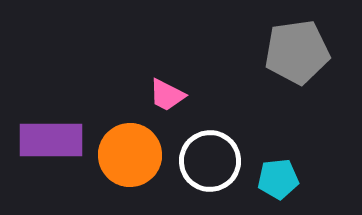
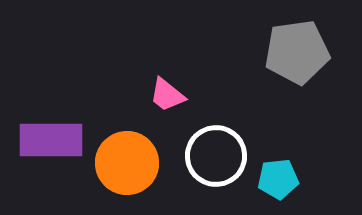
pink trapezoid: rotated 12 degrees clockwise
orange circle: moved 3 px left, 8 px down
white circle: moved 6 px right, 5 px up
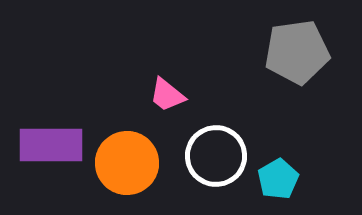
purple rectangle: moved 5 px down
cyan pentagon: rotated 24 degrees counterclockwise
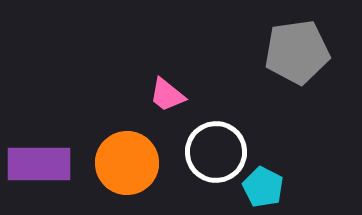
purple rectangle: moved 12 px left, 19 px down
white circle: moved 4 px up
cyan pentagon: moved 15 px left, 8 px down; rotated 15 degrees counterclockwise
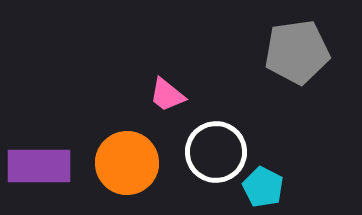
purple rectangle: moved 2 px down
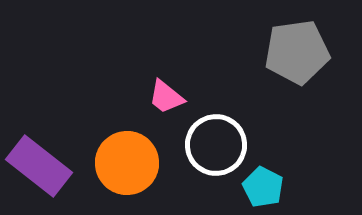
pink trapezoid: moved 1 px left, 2 px down
white circle: moved 7 px up
purple rectangle: rotated 38 degrees clockwise
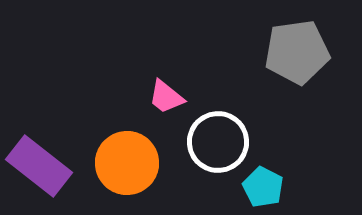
white circle: moved 2 px right, 3 px up
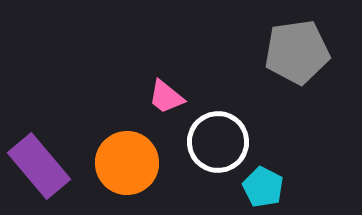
purple rectangle: rotated 12 degrees clockwise
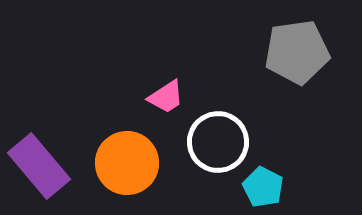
pink trapezoid: rotated 72 degrees counterclockwise
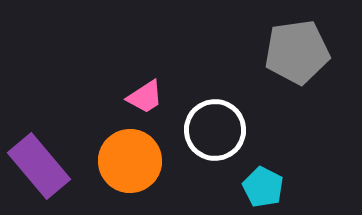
pink trapezoid: moved 21 px left
white circle: moved 3 px left, 12 px up
orange circle: moved 3 px right, 2 px up
